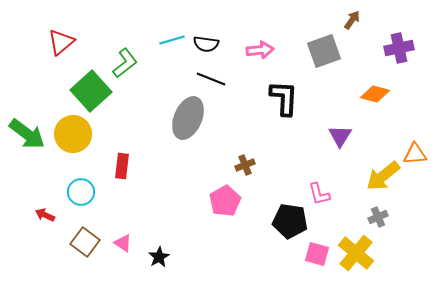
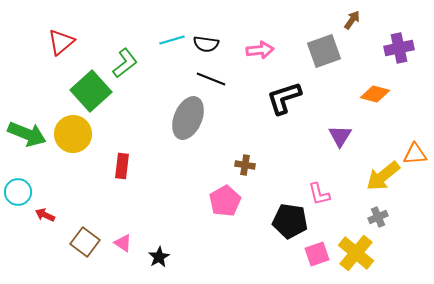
black L-shape: rotated 111 degrees counterclockwise
green arrow: rotated 15 degrees counterclockwise
brown cross: rotated 30 degrees clockwise
cyan circle: moved 63 px left
pink square: rotated 35 degrees counterclockwise
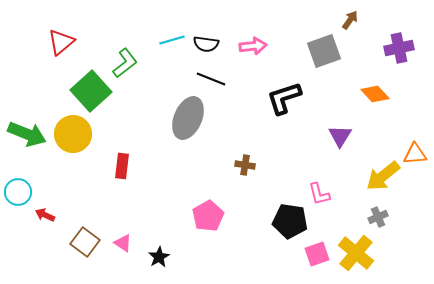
brown arrow: moved 2 px left
pink arrow: moved 7 px left, 4 px up
orange diamond: rotated 32 degrees clockwise
pink pentagon: moved 17 px left, 15 px down
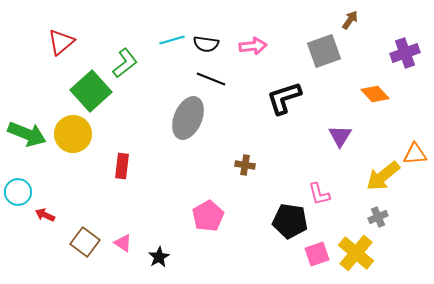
purple cross: moved 6 px right, 5 px down; rotated 8 degrees counterclockwise
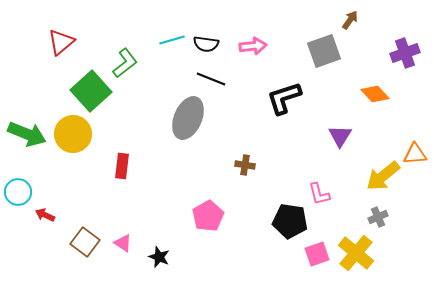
black star: rotated 20 degrees counterclockwise
